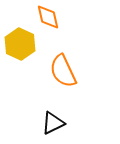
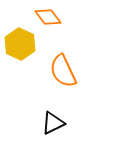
orange diamond: rotated 24 degrees counterclockwise
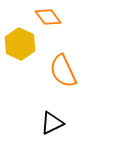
black triangle: moved 1 px left
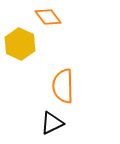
orange semicircle: moved 15 px down; rotated 24 degrees clockwise
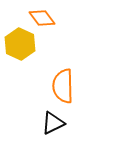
orange diamond: moved 6 px left, 1 px down
black triangle: moved 1 px right
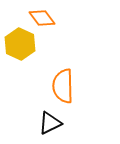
black triangle: moved 3 px left
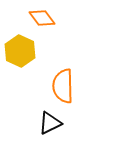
yellow hexagon: moved 7 px down
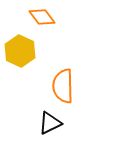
orange diamond: moved 1 px up
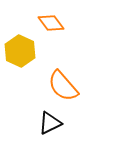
orange diamond: moved 9 px right, 6 px down
orange semicircle: rotated 40 degrees counterclockwise
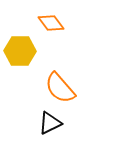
yellow hexagon: rotated 24 degrees counterclockwise
orange semicircle: moved 3 px left, 2 px down
